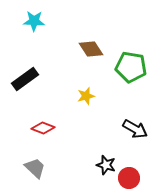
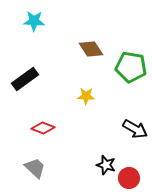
yellow star: rotated 18 degrees clockwise
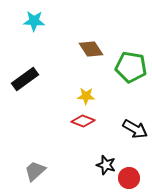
red diamond: moved 40 px right, 7 px up
gray trapezoid: moved 3 px down; rotated 85 degrees counterclockwise
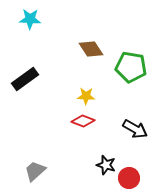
cyan star: moved 4 px left, 2 px up
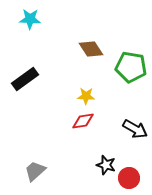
red diamond: rotated 30 degrees counterclockwise
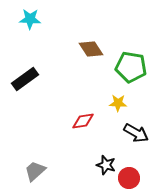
yellow star: moved 32 px right, 7 px down
black arrow: moved 1 px right, 4 px down
